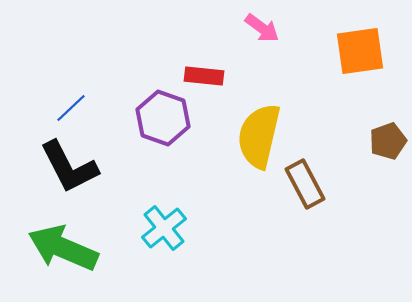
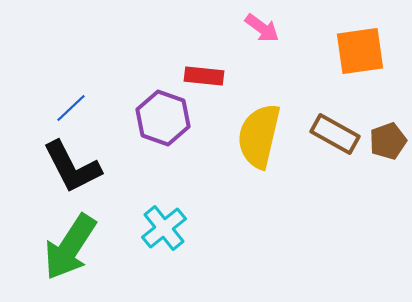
black L-shape: moved 3 px right
brown rectangle: moved 30 px right, 50 px up; rotated 33 degrees counterclockwise
green arrow: moved 7 px right, 1 px up; rotated 80 degrees counterclockwise
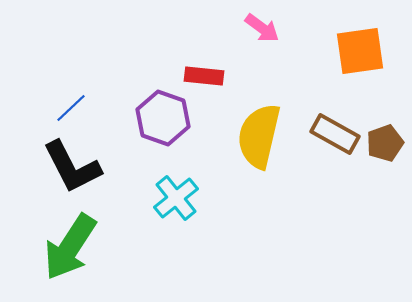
brown pentagon: moved 3 px left, 2 px down
cyan cross: moved 12 px right, 30 px up
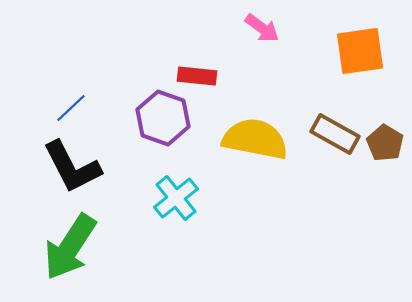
red rectangle: moved 7 px left
yellow semicircle: moved 4 px left, 3 px down; rotated 88 degrees clockwise
brown pentagon: rotated 21 degrees counterclockwise
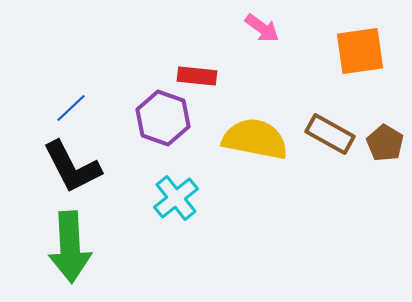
brown rectangle: moved 5 px left
green arrow: rotated 36 degrees counterclockwise
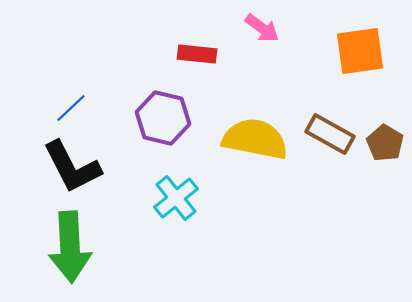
red rectangle: moved 22 px up
purple hexagon: rotated 6 degrees counterclockwise
